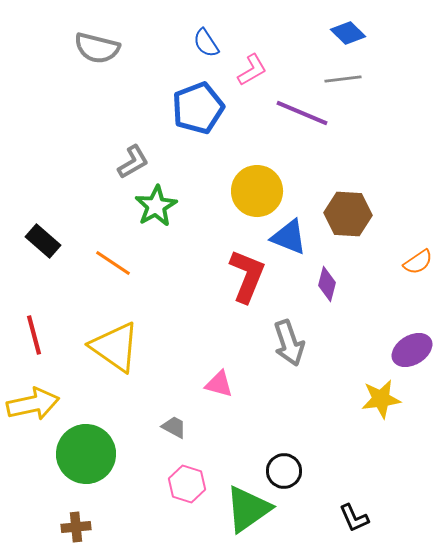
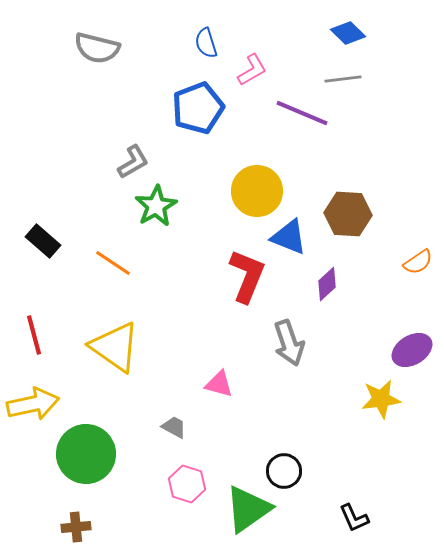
blue semicircle: rotated 16 degrees clockwise
purple diamond: rotated 32 degrees clockwise
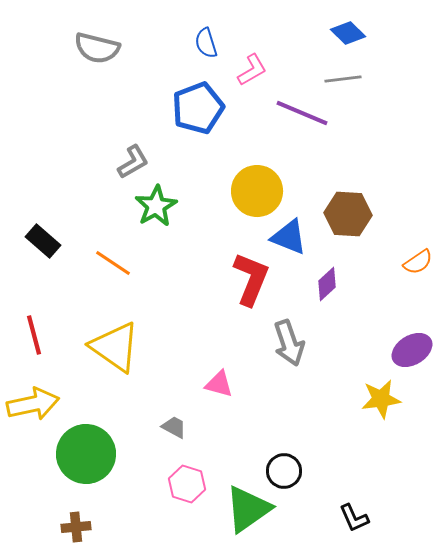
red L-shape: moved 4 px right, 3 px down
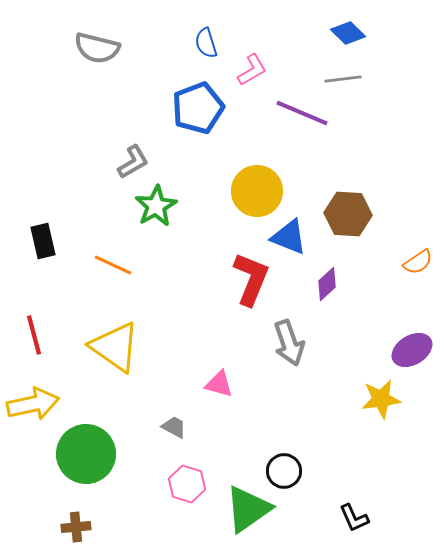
black rectangle: rotated 36 degrees clockwise
orange line: moved 2 px down; rotated 9 degrees counterclockwise
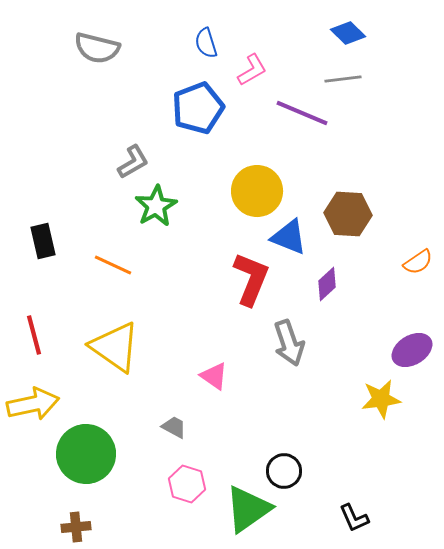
pink triangle: moved 5 px left, 8 px up; rotated 20 degrees clockwise
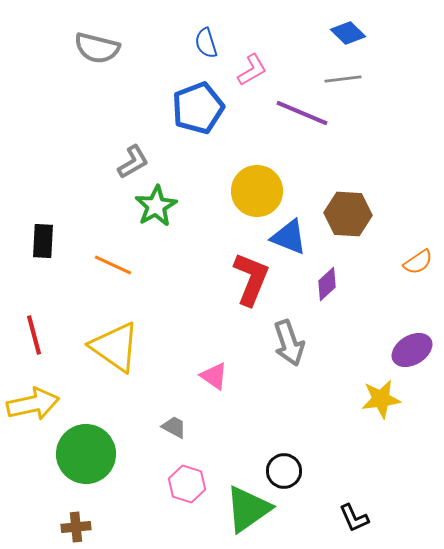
black rectangle: rotated 16 degrees clockwise
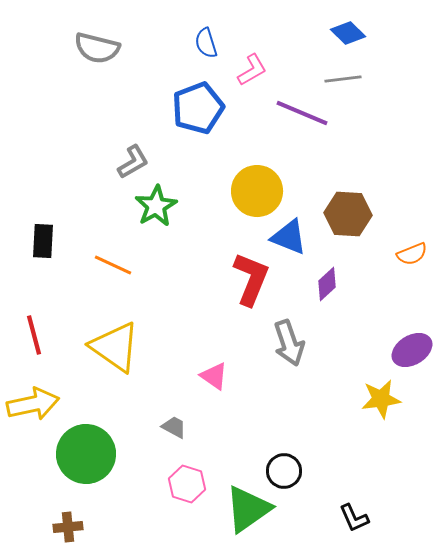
orange semicircle: moved 6 px left, 8 px up; rotated 12 degrees clockwise
brown cross: moved 8 px left
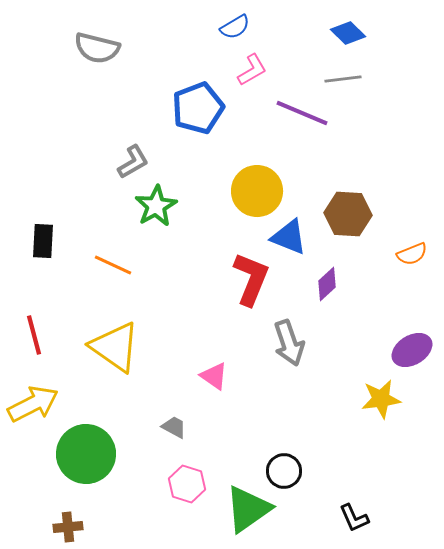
blue semicircle: moved 29 px right, 16 px up; rotated 104 degrees counterclockwise
yellow arrow: rotated 15 degrees counterclockwise
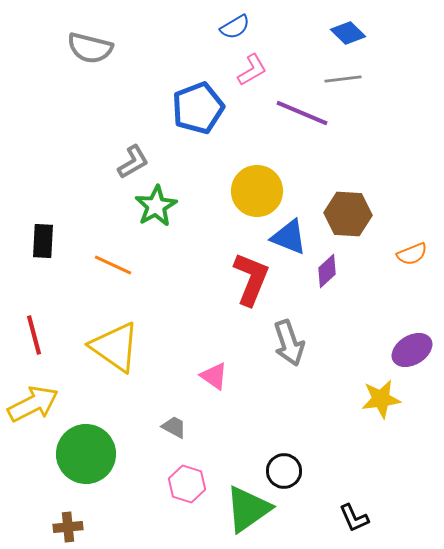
gray semicircle: moved 7 px left
purple diamond: moved 13 px up
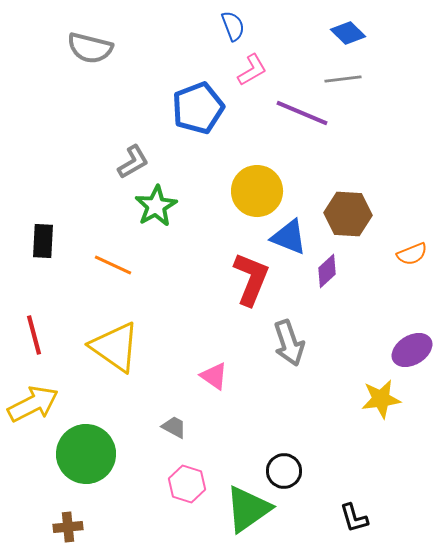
blue semicircle: moved 2 px left, 1 px up; rotated 80 degrees counterclockwise
black L-shape: rotated 8 degrees clockwise
